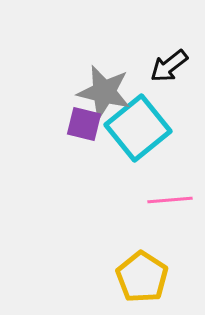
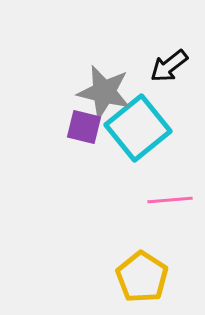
purple square: moved 3 px down
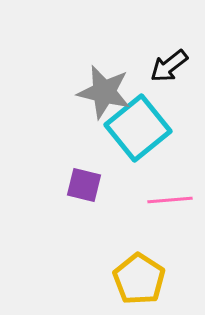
purple square: moved 58 px down
yellow pentagon: moved 3 px left, 2 px down
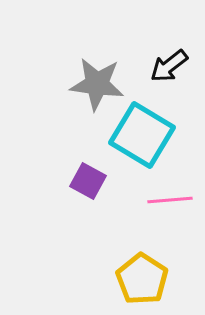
gray star: moved 7 px left, 8 px up; rotated 6 degrees counterclockwise
cyan square: moved 4 px right, 7 px down; rotated 20 degrees counterclockwise
purple square: moved 4 px right, 4 px up; rotated 15 degrees clockwise
yellow pentagon: moved 3 px right
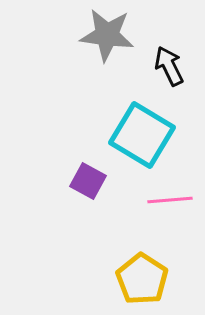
black arrow: rotated 102 degrees clockwise
gray star: moved 10 px right, 49 px up
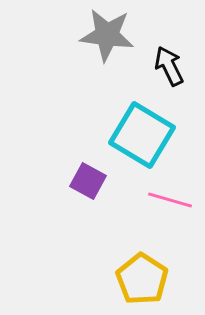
pink line: rotated 21 degrees clockwise
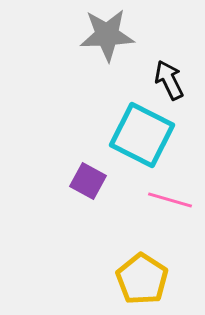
gray star: rotated 10 degrees counterclockwise
black arrow: moved 14 px down
cyan square: rotated 4 degrees counterclockwise
